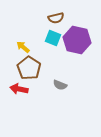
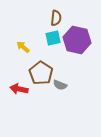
brown semicircle: rotated 70 degrees counterclockwise
cyan square: rotated 35 degrees counterclockwise
brown pentagon: moved 12 px right, 5 px down
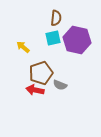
brown pentagon: rotated 20 degrees clockwise
red arrow: moved 16 px right, 1 px down
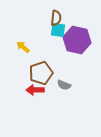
cyan square: moved 5 px right, 8 px up; rotated 21 degrees clockwise
gray semicircle: moved 4 px right
red arrow: rotated 12 degrees counterclockwise
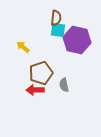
gray semicircle: rotated 56 degrees clockwise
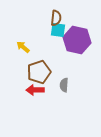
brown pentagon: moved 2 px left, 1 px up
gray semicircle: rotated 16 degrees clockwise
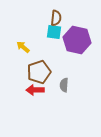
cyan square: moved 4 px left, 2 px down
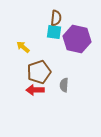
purple hexagon: moved 1 px up
